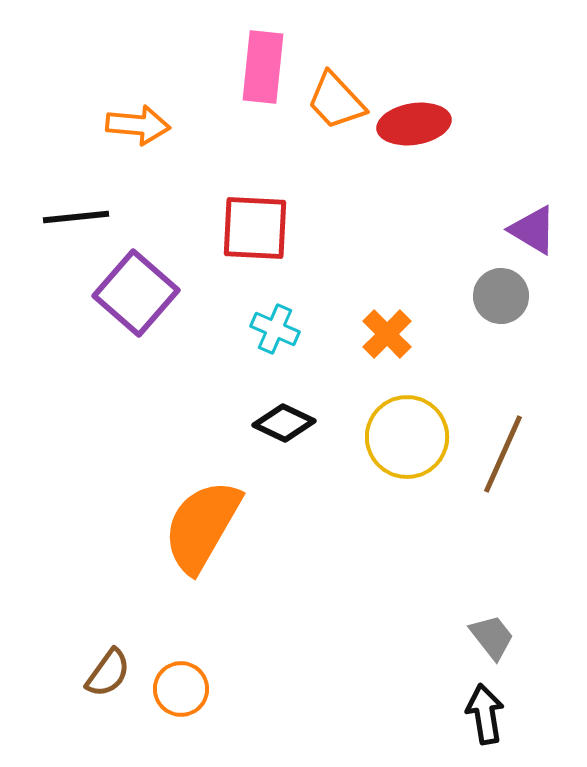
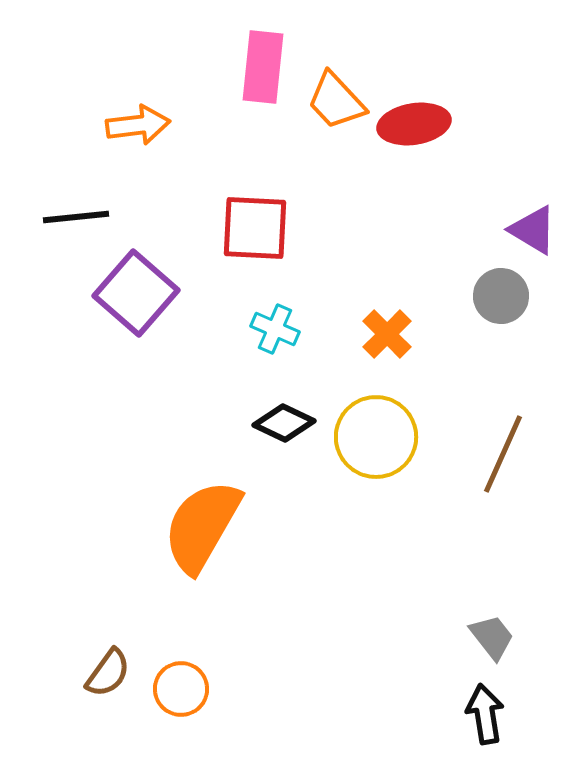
orange arrow: rotated 12 degrees counterclockwise
yellow circle: moved 31 px left
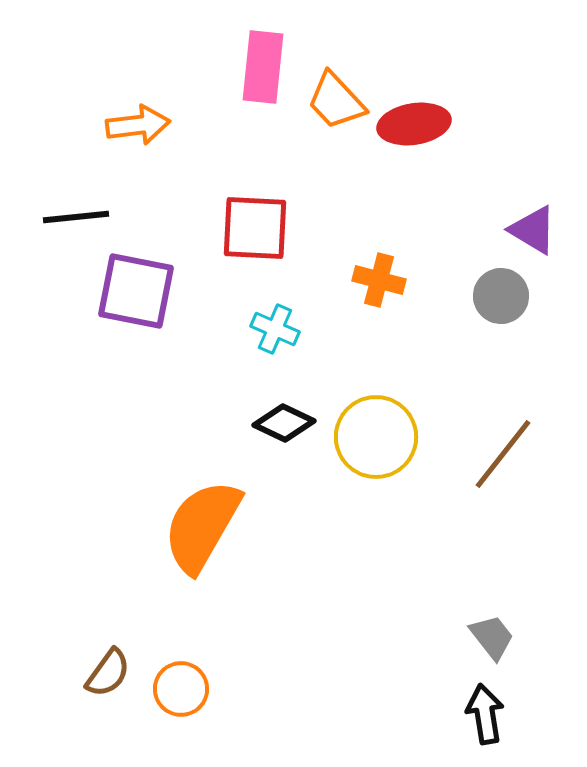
purple square: moved 2 px up; rotated 30 degrees counterclockwise
orange cross: moved 8 px left, 54 px up; rotated 30 degrees counterclockwise
brown line: rotated 14 degrees clockwise
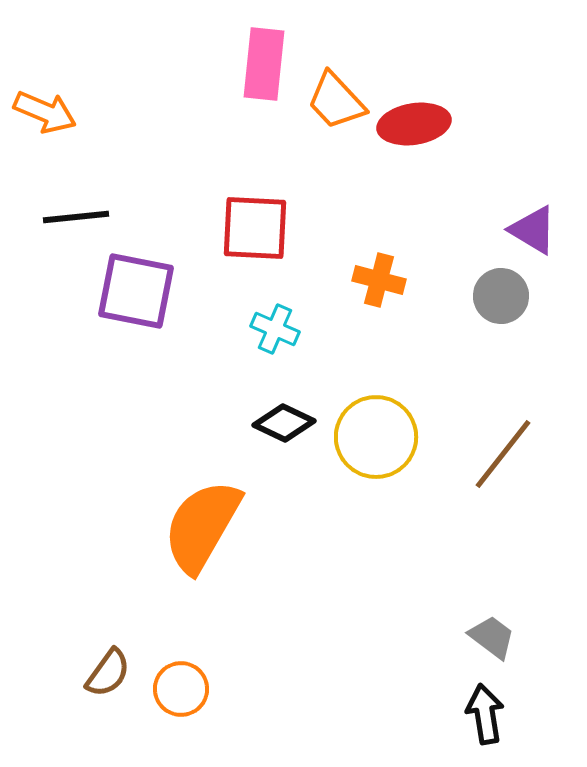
pink rectangle: moved 1 px right, 3 px up
orange arrow: moved 93 px left, 13 px up; rotated 30 degrees clockwise
gray trapezoid: rotated 15 degrees counterclockwise
